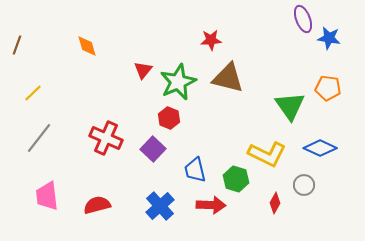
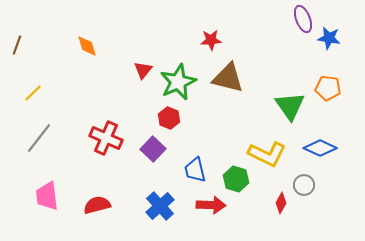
red diamond: moved 6 px right
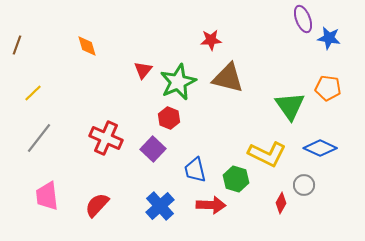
red semicircle: rotated 32 degrees counterclockwise
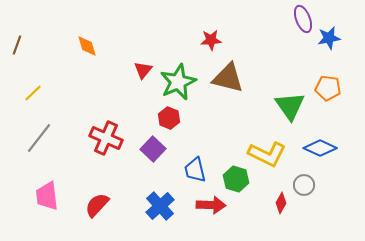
blue star: rotated 20 degrees counterclockwise
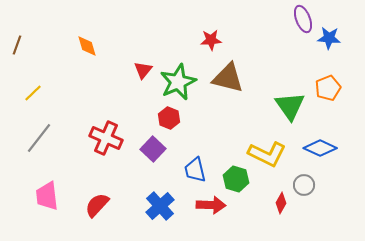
blue star: rotated 15 degrees clockwise
orange pentagon: rotated 30 degrees counterclockwise
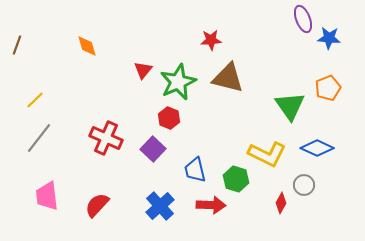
yellow line: moved 2 px right, 7 px down
blue diamond: moved 3 px left
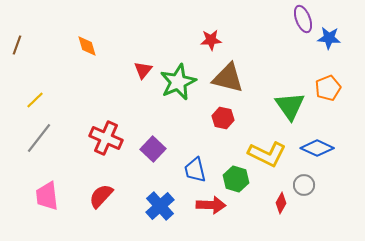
red hexagon: moved 54 px right; rotated 10 degrees counterclockwise
red semicircle: moved 4 px right, 9 px up
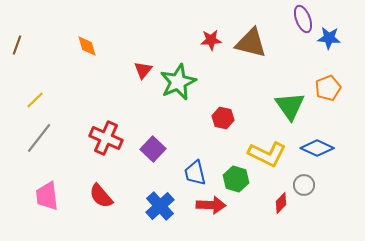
brown triangle: moved 23 px right, 35 px up
blue trapezoid: moved 3 px down
red semicircle: rotated 84 degrees counterclockwise
red diamond: rotated 15 degrees clockwise
